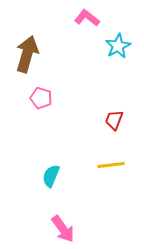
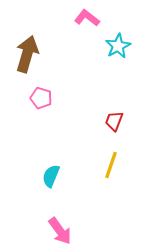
red trapezoid: moved 1 px down
yellow line: rotated 64 degrees counterclockwise
pink arrow: moved 3 px left, 2 px down
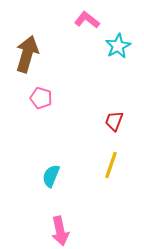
pink L-shape: moved 2 px down
pink arrow: rotated 24 degrees clockwise
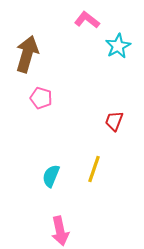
yellow line: moved 17 px left, 4 px down
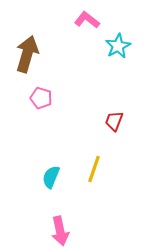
cyan semicircle: moved 1 px down
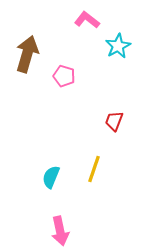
pink pentagon: moved 23 px right, 22 px up
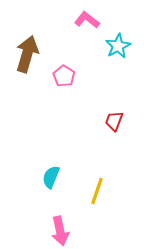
pink pentagon: rotated 15 degrees clockwise
yellow line: moved 3 px right, 22 px down
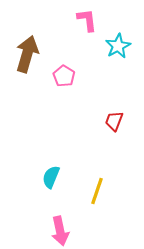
pink L-shape: rotated 45 degrees clockwise
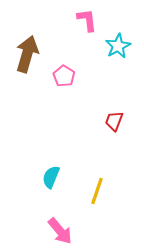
pink arrow: rotated 28 degrees counterclockwise
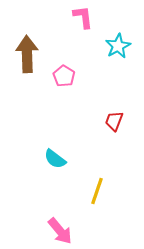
pink L-shape: moved 4 px left, 3 px up
brown arrow: rotated 18 degrees counterclockwise
cyan semicircle: moved 4 px right, 18 px up; rotated 75 degrees counterclockwise
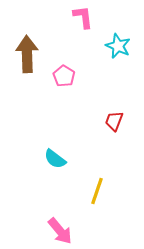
cyan star: rotated 20 degrees counterclockwise
